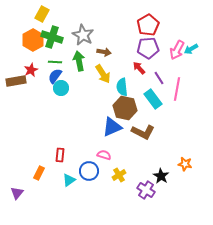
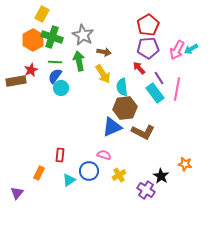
cyan rectangle: moved 2 px right, 6 px up
brown hexagon: rotated 20 degrees counterclockwise
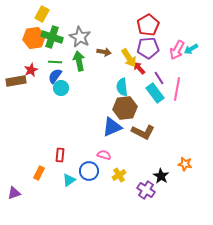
gray star: moved 3 px left, 2 px down
orange hexagon: moved 1 px right, 2 px up; rotated 20 degrees clockwise
yellow arrow: moved 26 px right, 16 px up
purple triangle: moved 3 px left; rotated 32 degrees clockwise
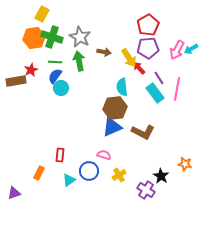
brown hexagon: moved 10 px left
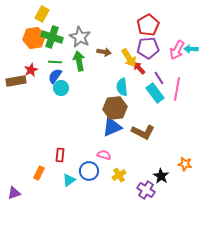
cyan arrow: rotated 32 degrees clockwise
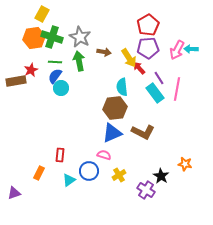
blue triangle: moved 6 px down
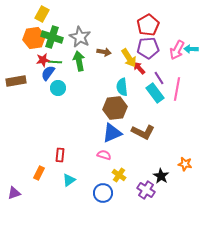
red star: moved 12 px right, 10 px up; rotated 16 degrees clockwise
blue semicircle: moved 7 px left, 3 px up
cyan circle: moved 3 px left
blue circle: moved 14 px right, 22 px down
yellow cross: rotated 24 degrees counterclockwise
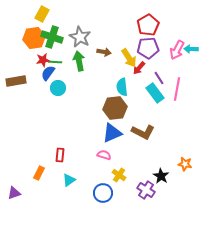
red arrow: rotated 96 degrees counterclockwise
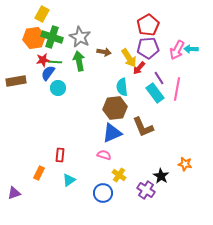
brown L-shape: moved 5 px up; rotated 40 degrees clockwise
